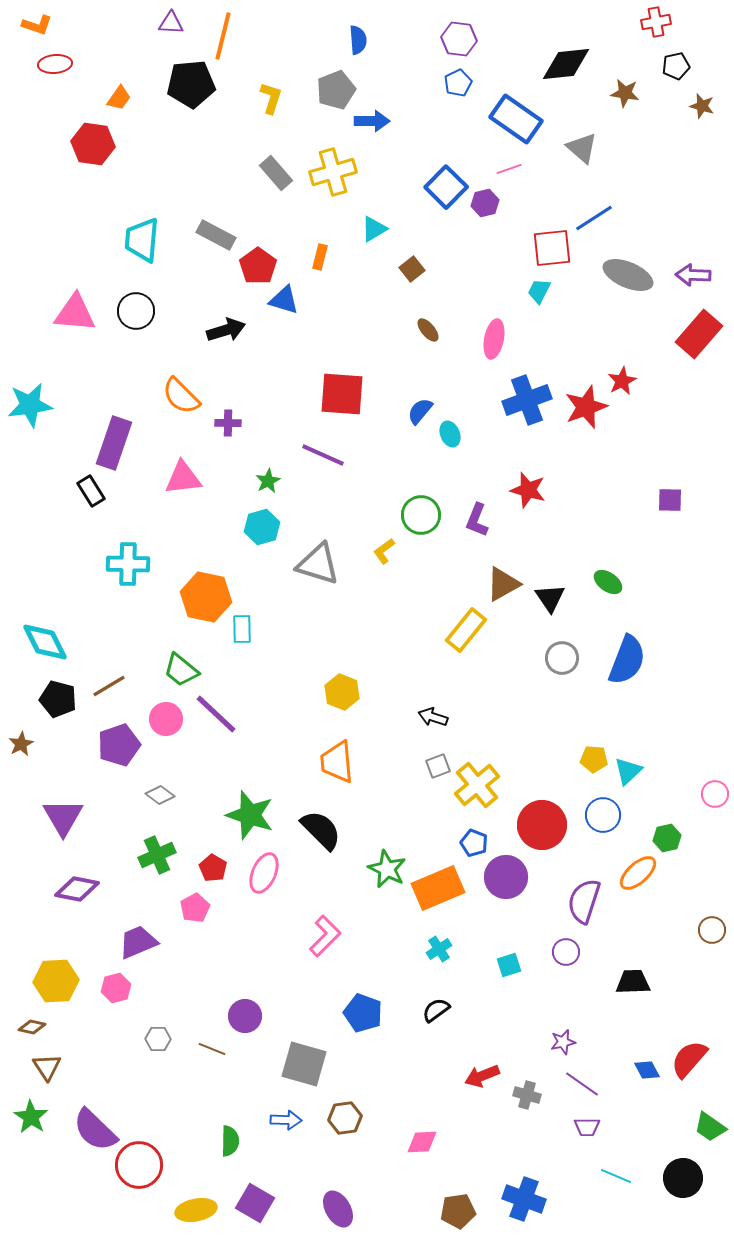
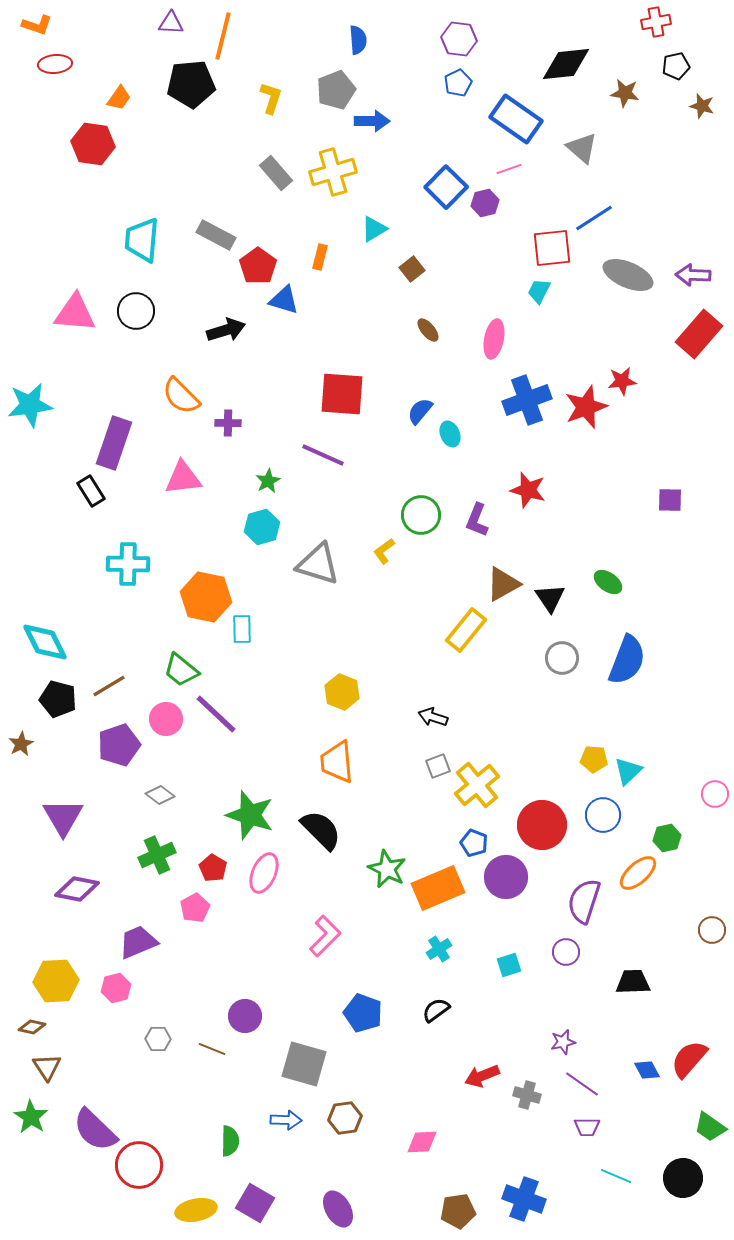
red star at (622, 381): rotated 20 degrees clockwise
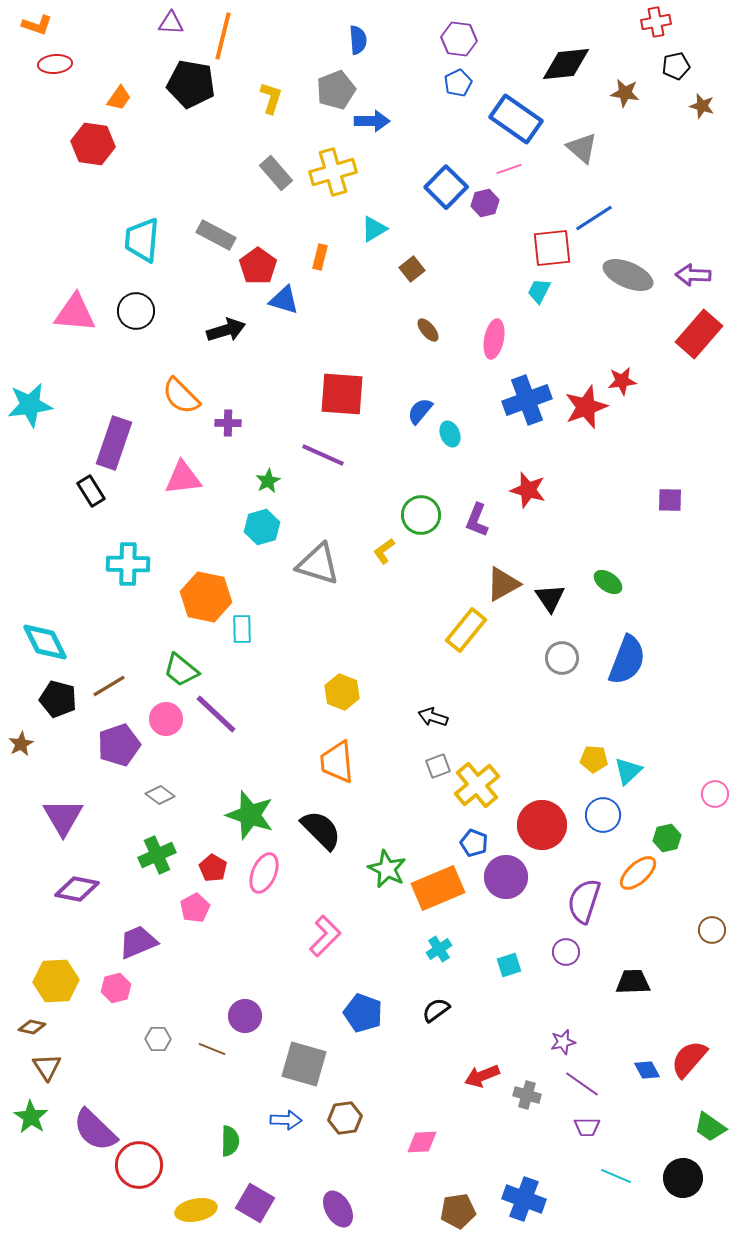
black pentagon at (191, 84): rotated 15 degrees clockwise
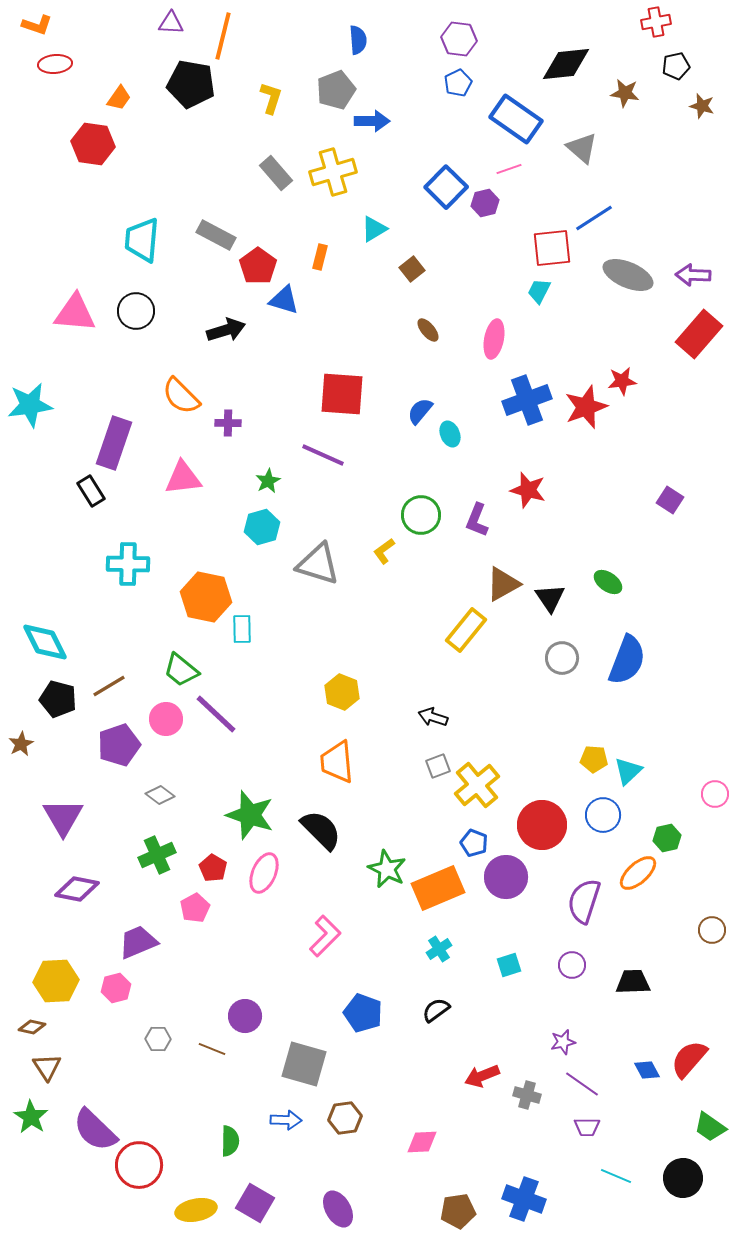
purple square at (670, 500): rotated 32 degrees clockwise
purple circle at (566, 952): moved 6 px right, 13 px down
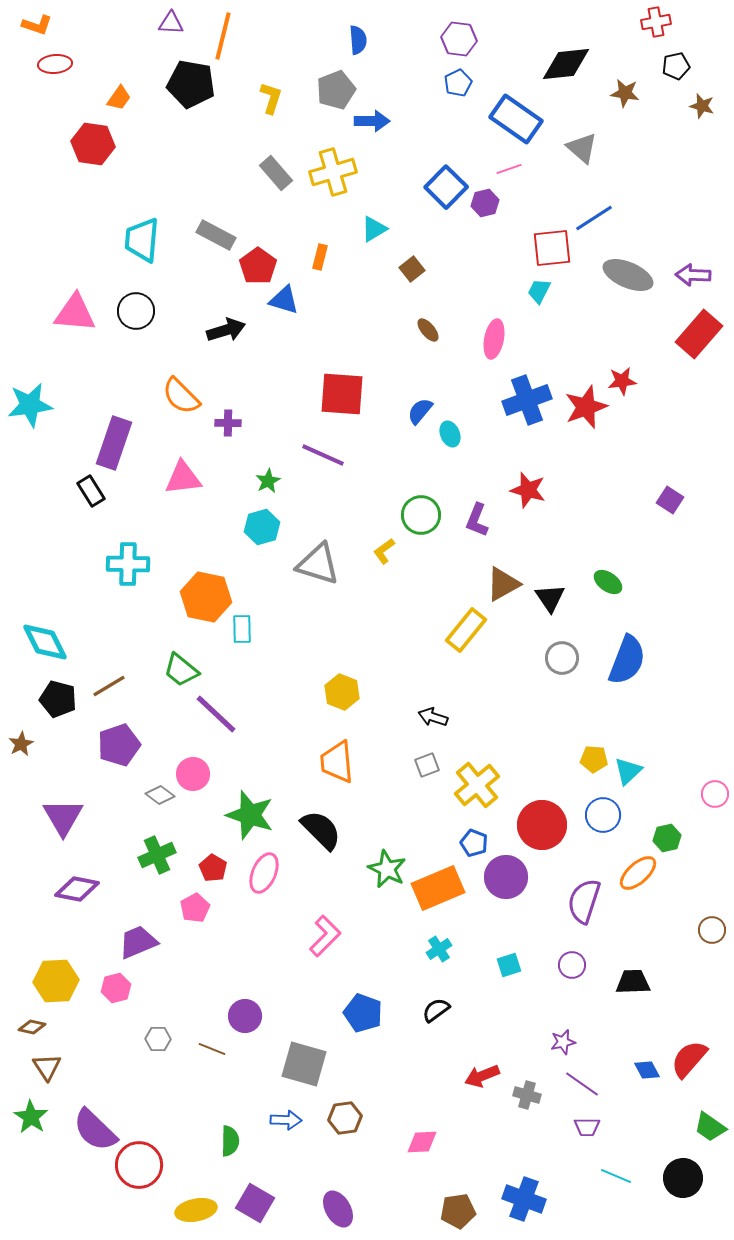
pink circle at (166, 719): moved 27 px right, 55 px down
gray square at (438, 766): moved 11 px left, 1 px up
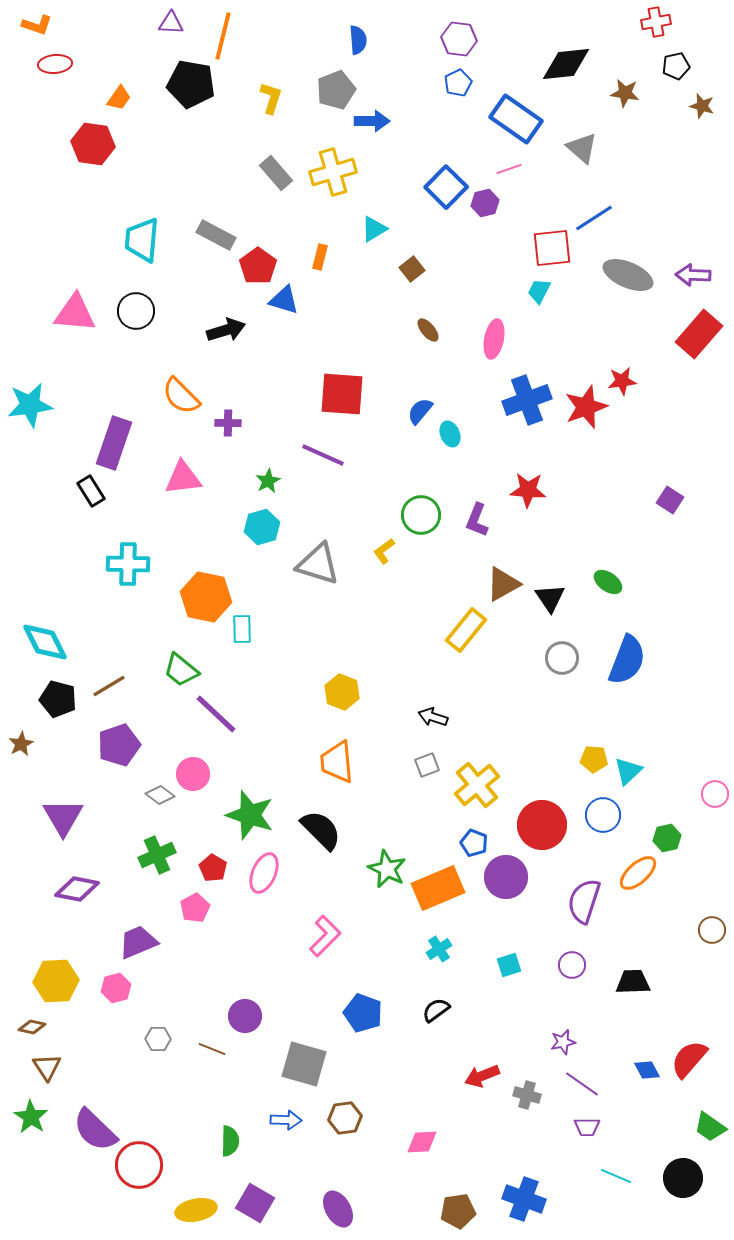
red star at (528, 490): rotated 12 degrees counterclockwise
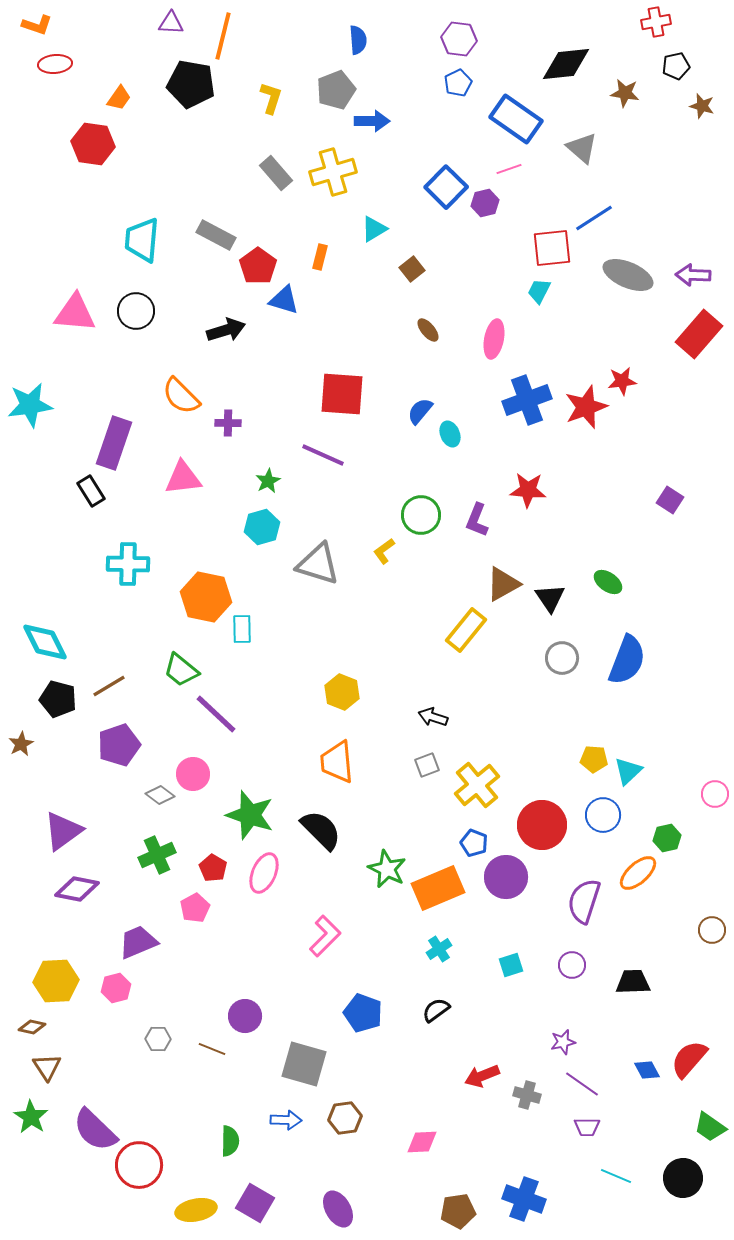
purple triangle at (63, 817): moved 14 px down; rotated 24 degrees clockwise
cyan square at (509, 965): moved 2 px right
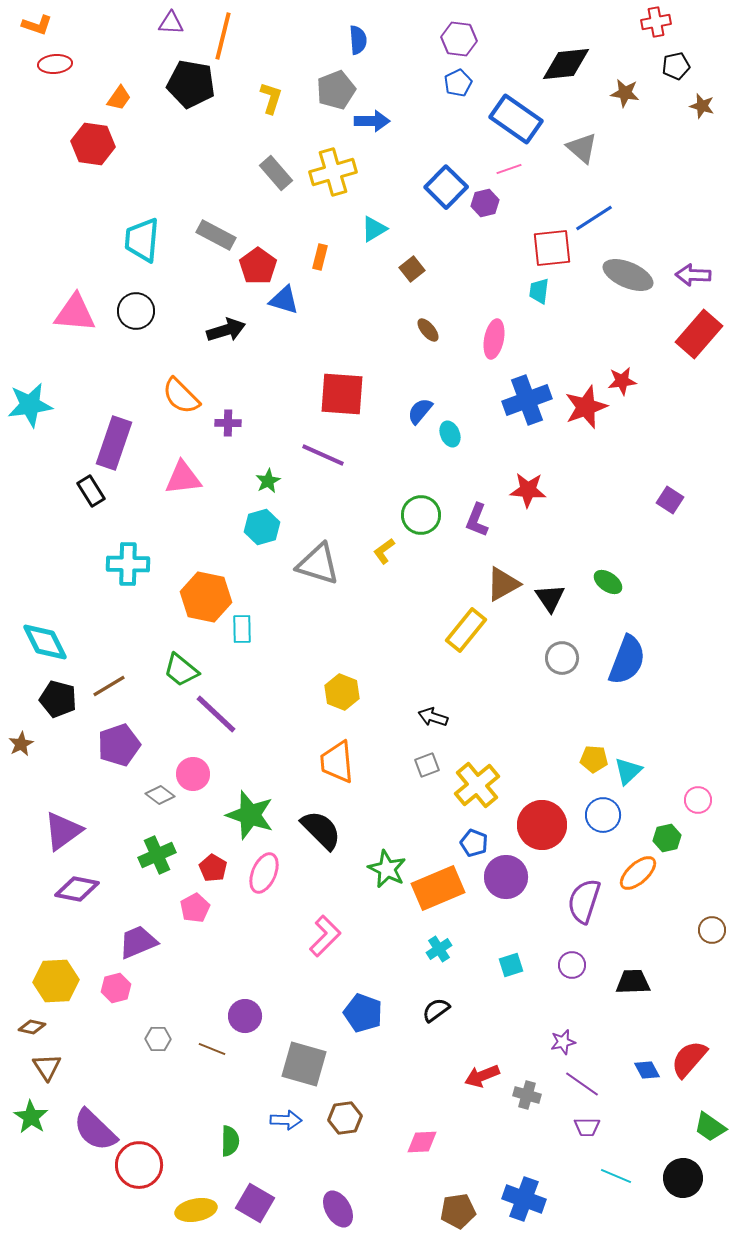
cyan trapezoid at (539, 291): rotated 20 degrees counterclockwise
pink circle at (715, 794): moved 17 px left, 6 px down
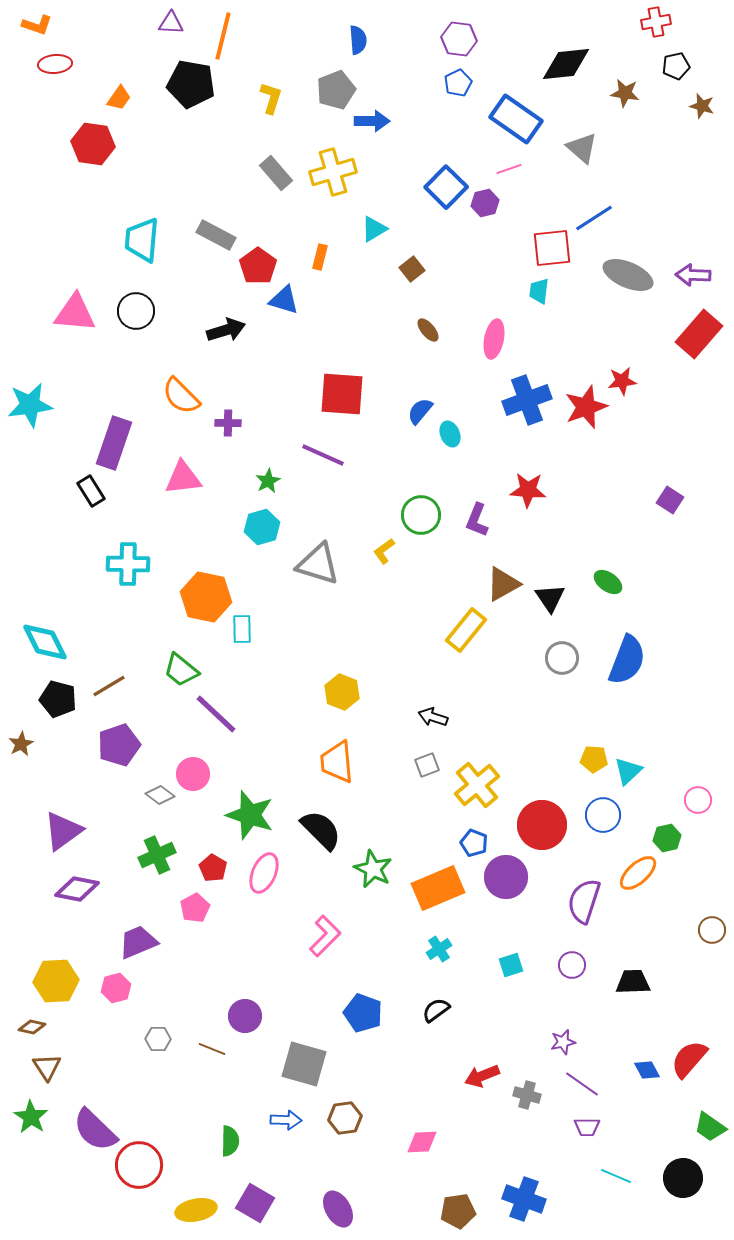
green star at (387, 869): moved 14 px left
